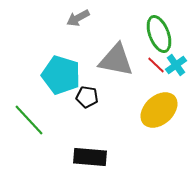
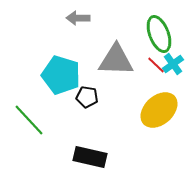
gray arrow: rotated 30 degrees clockwise
gray triangle: rotated 9 degrees counterclockwise
cyan cross: moved 3 px left, 1 px up
black rectangle: rotated 8 degrees clockwise
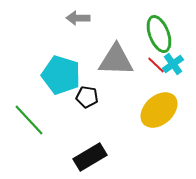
black rectangle: rotated 44 degrees counterclockwise
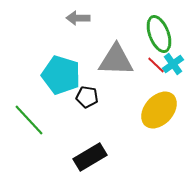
yellow ellipse: rotated 6 degrees counterclockwise
